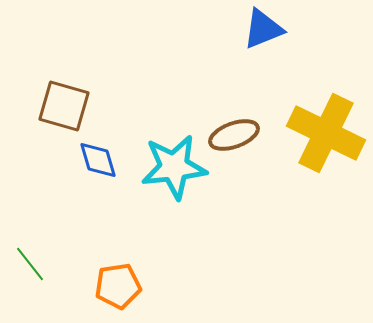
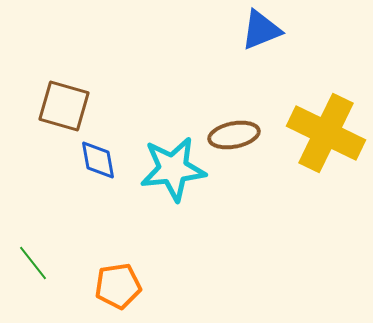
blue triangle: moved 2 px left, 1 px down
brown ellipse: rotated 9 degrees clockwise
blue diamond: rotated 6 degrees clockwise
cyan star: moved 1 px left, 2 px down
green line: moved 3 px right, 1 px up
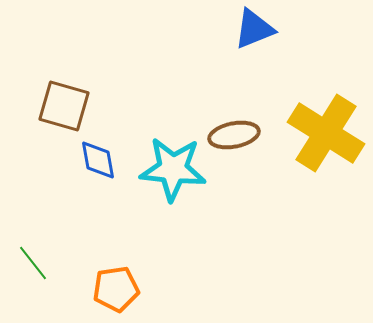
blue triangle: moved 7 px left, 1 px up
yellow cross: rotated 6 degrees clockwise
cyan star: rotated 12 degrees clockwise
orange pentagon: moved 2 px left, 3 px down
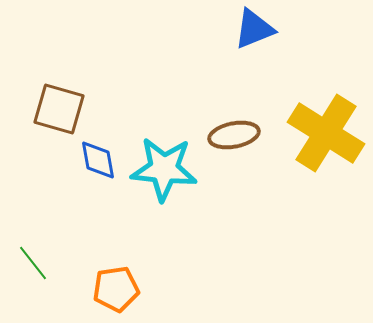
brown square: moved 5 px left, 3 px down
cyan star: moved 9 px left
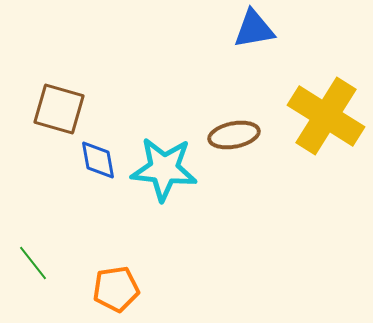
blue triangle: rotated 12 degrees clockwise
yellow cross: moved 17 px up
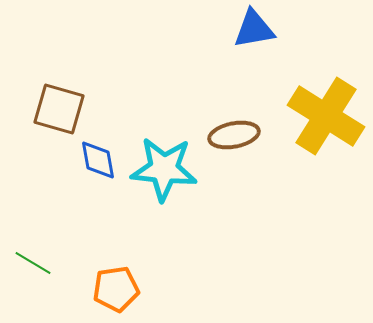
green line: rotated 21 degrees counterclockwise
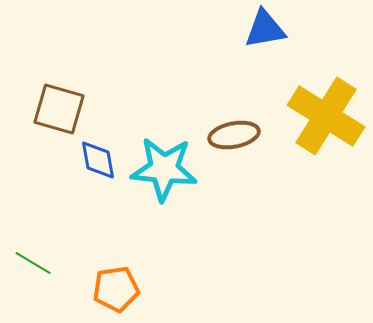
blue triangle: moved 11 px right
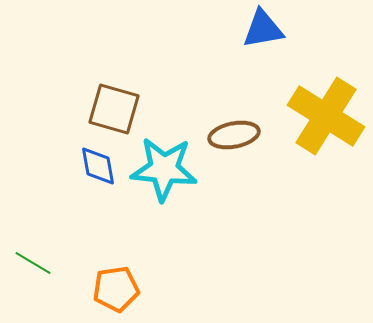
blue triangle: moved 2 px left
brown square: moved 55 px right
blue diamond: moved 6 px down
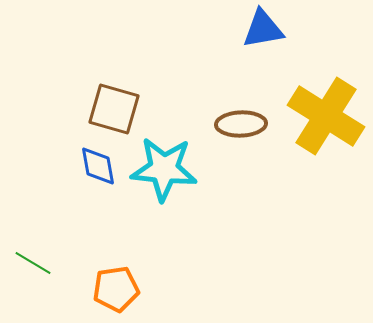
brown ellipse: moved 7 px right, 11 px up; rotated 9 degrees clockwise
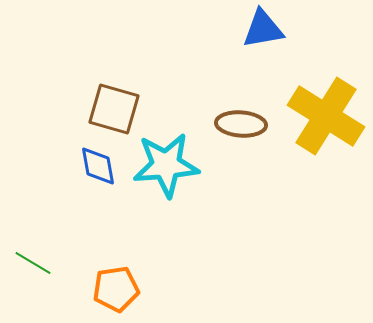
brown ellipse: rotated 6 degrees clockwise
cyan star: moved 2 px right, 4 px up; rotated 10 degrees counterclockwise
